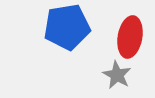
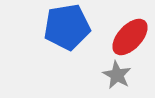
red ellipse: rotated 33 degrees clockwise
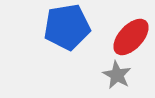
red ellipse: moved 1 px right
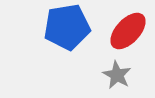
red ellipse: moved 3 px left, 6 px up
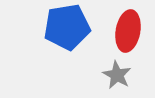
red ellipse: rotated 33 degrees counterclockwise
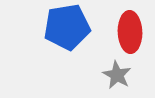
red ellipse: moved 2 px right, 1 px down; rotated 12 degrees counterclockwise
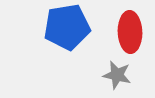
gray star: rotated 16 degrees counterclockwise
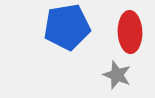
gray star: rotated 8 degrees clockwise
